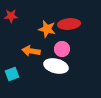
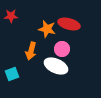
red ellipse: rotated 20 degrees clockwise
orange arrow: rotated 84 degrees counterclockwise
white ellipse: rotated 10 degrees clockwise
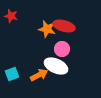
red star: rotated 16 degrees clockwise
red ellipse: moved 5 px left, 2 px down
orange arrow: moved 8 px right, 24 px down; rotated 132 degrees counterclockwise
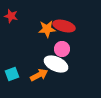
orange star: rotated 18 degrees counterclockwise
white ellipse: moved 2 px up
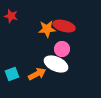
orange arrow: moved 2 px left, 1 px up
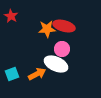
red star: rotated 16 degrees clockwise
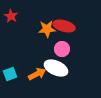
white ellipse: moved 4 px down
cyan square: moved 2 px left
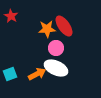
red ellipse: rotated 40 degrees clockwise
pink circle: moved 6 px left, 1 px up
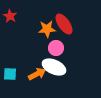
red star: moved 1 px left
red ellipse: moved 2 px up
white ellipse: moved 2 px left, 1 px up
cyan square: rotated 24 degrees clockwise
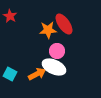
orange star: moved 1 px right, 1 px down
pink circle: moved 1 px right, 3 px down
cyan square: rotated 24 degrees clockwise
